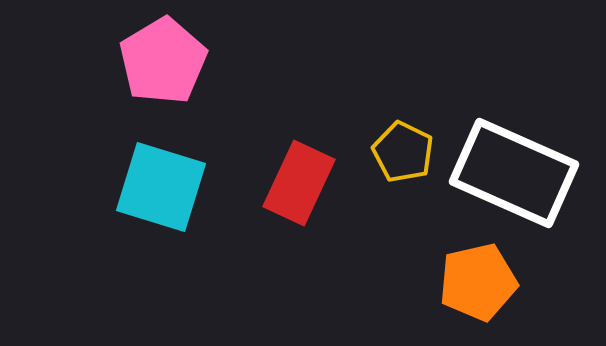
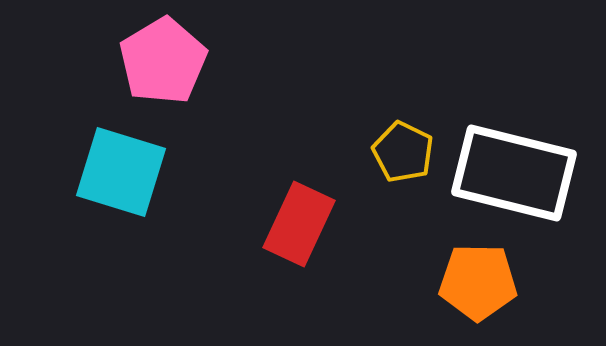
white rectangle: rotated 10 degrees counterclockwise
red rectangle: moved 41 px down
cyan square: moved 40 px left, 15 px up
orange pentagon: rotated 14 degrees clockwise
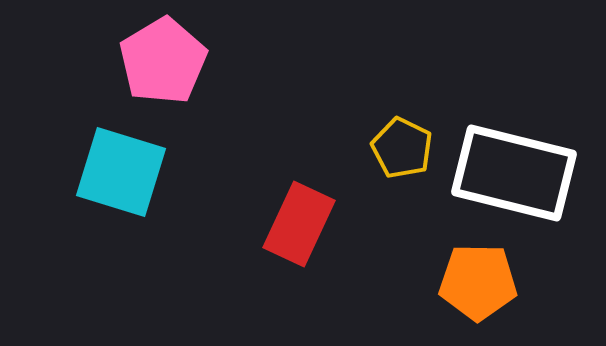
yellow pentagon: moved 1 px left, 4 px up
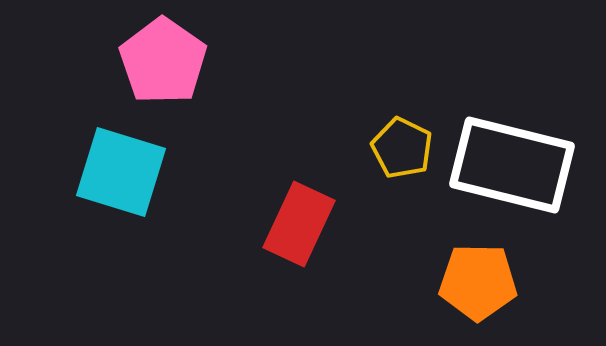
pink pentagon: rotated 6 degrees counterclockwise
white rectangle: moved 2 px left, 8 px up
